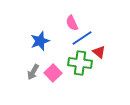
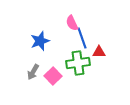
blue line: rotated 75 degrees counterclockwise
red triangle: rotated 40 degrees counterclockwise
green cross: moved 2 px left; rotated 15 degrees counterclockwise
pink square: moved 3 px down
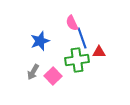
green cross: moved 1 px left, 3 px up
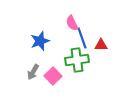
red triangle: moved 2 px right, 7 px up
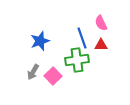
pink semicircle: moved 29 px right
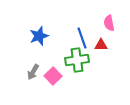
pink semicircle: moved 8 px right; rotated 14 degrees clockwise
blue star: moved 1 px left, 5 px up
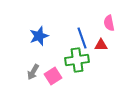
pink square: rotated 12 degrees clockwise
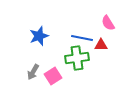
pink semicircle: moved 1 px left; rotated 21 degrees counterclockwise
blue line: rotated 60 degrees counterclockwise
green cross: moved 2 px up
